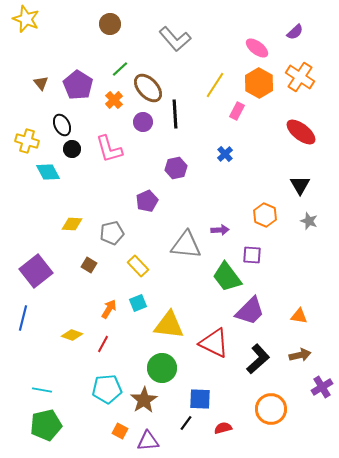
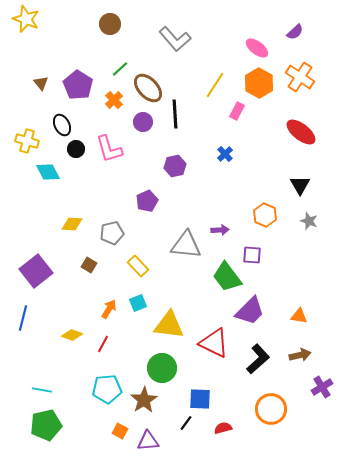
black circle at (72, 149): moved 4 px right
purple hexagon at (176, 168): moved 1 px left, 2 px up
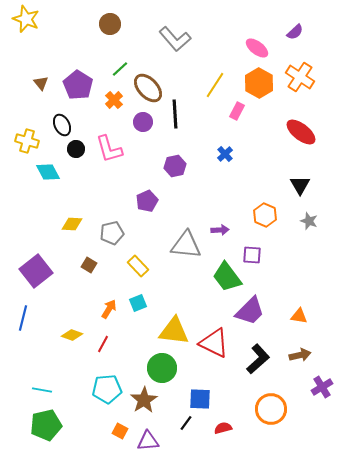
yellow triangle at (169, 325): moved 5 px right, 6 px down
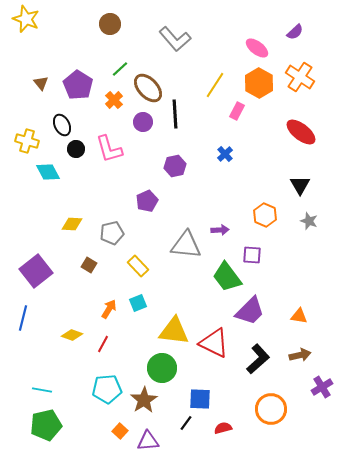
orange square at (120, 431): rotated 14 degrees clockwise
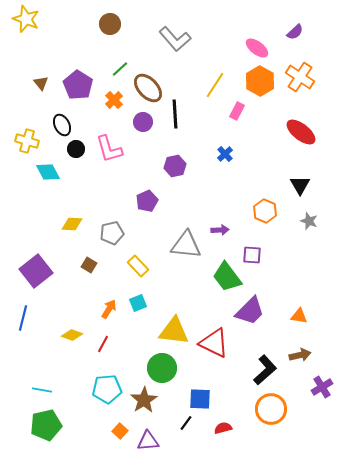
orange hexagon at (259, 83): moved 1 px right, 2 px up
orange hexagon at (265, 215): moved 4 px up
black L-shape at (258, 359): moved 7 px right, 11 px down
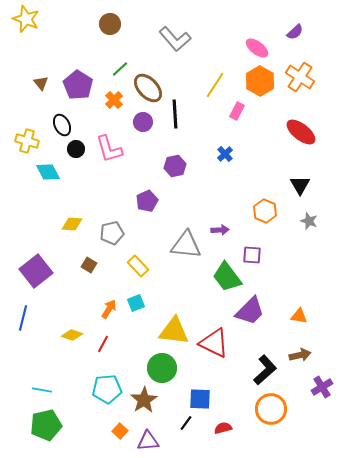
cyan square at (138, 303): moved 2 px left
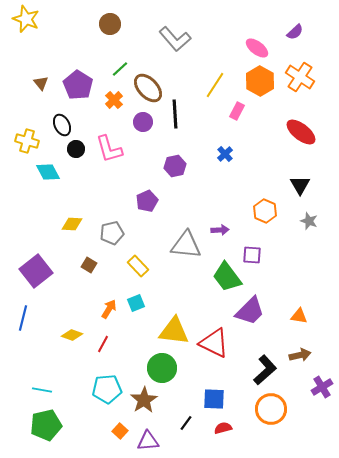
blue square at (200, 399): moved 14 px right
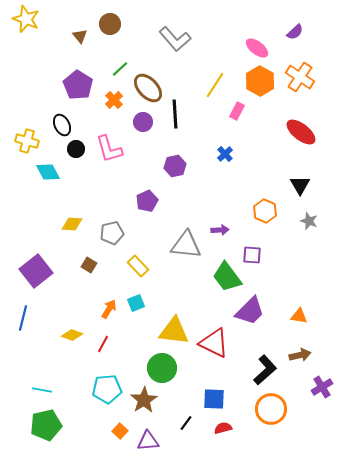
brown triangle at (41, 83): moved 39 px right, 47 px up
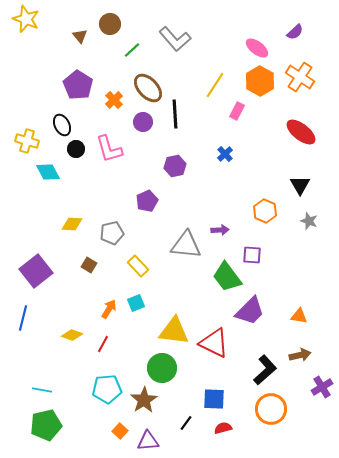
green line at (120, 69): moved 12 px right, 19 px up
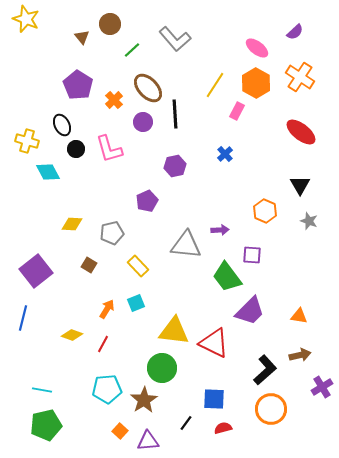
brown triangle at (80, 36): moved 2 px right, 1 px down
orange hexagon at (260, 81): moved 4 px left, 2 px down
orange arrow at (109, 309): moved 2 px left
